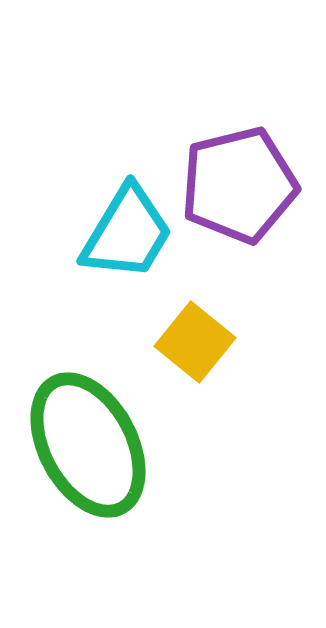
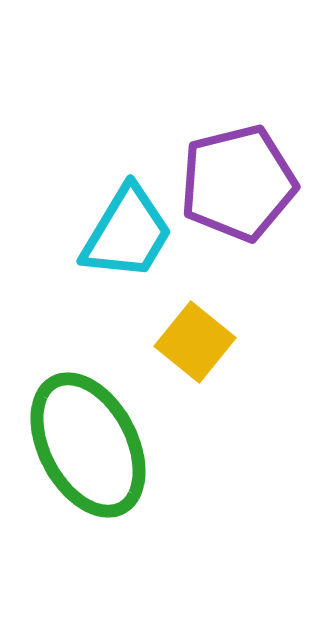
purple pentagon: moved 1 px left, 2 px up
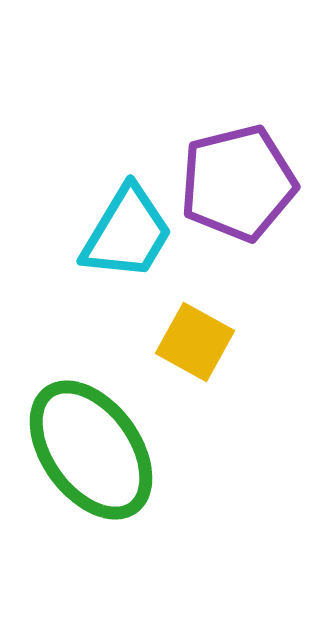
yellow square: rotated 10 degrees counterclockwise
green ellipse: moved 3 px right, 5 px down; rotated 8 degrees counterclockwise
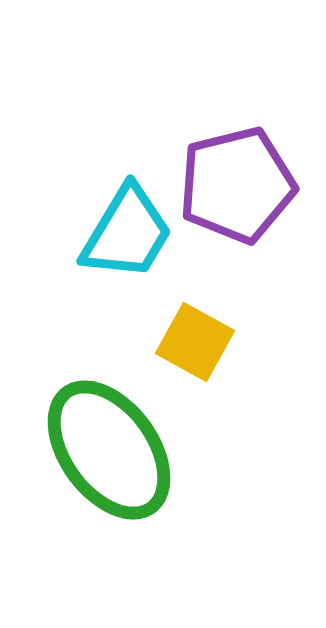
purple pentagon: moved 1 px left, 2 px down
green ellipse: moved 18 px right
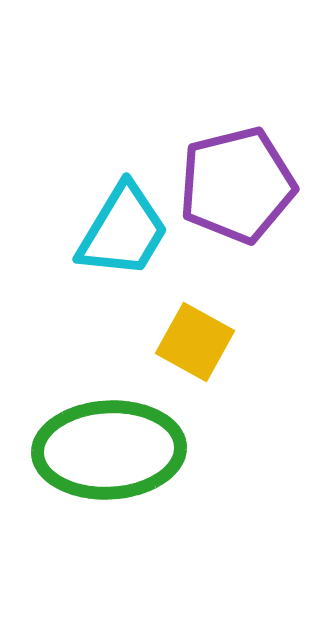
cyan trapezoid: moved 4 px left, 2 px up
green ellipse: rotated 57 degrees counterclockwise
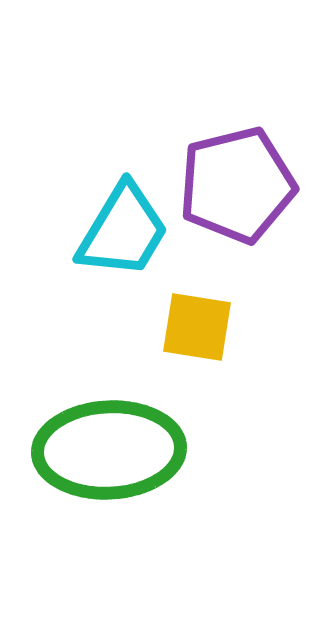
yellow square: moved 2 px right, 15 px up; rotated 20 degrees counterclockwise
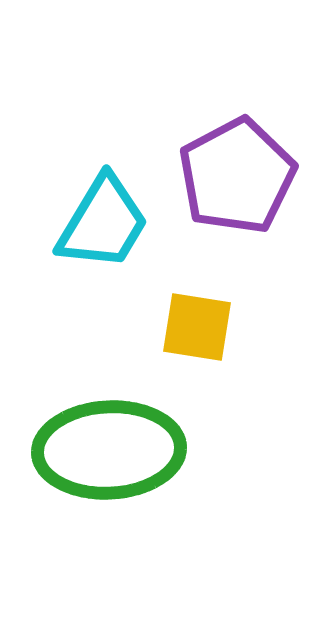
purple pentagon: moved 9 px up; rotated 14 degrees counterclockwise
cyan trapezoid: moved 20 px left, 8 px up
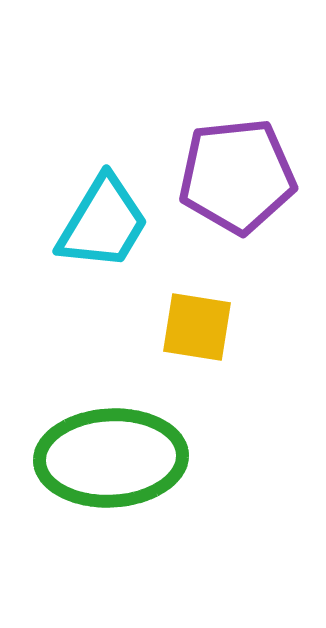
purple pentagon: rotated 22 degrees clockwise
green ellipse: moved 2 px right, 8 px down
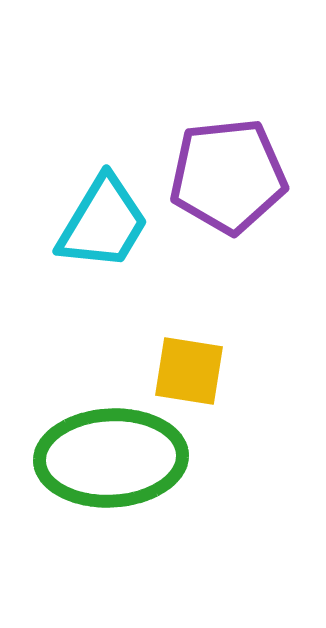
purple pentagon: moved 9 px left
yellow square: moved 8 px left, 44 px down
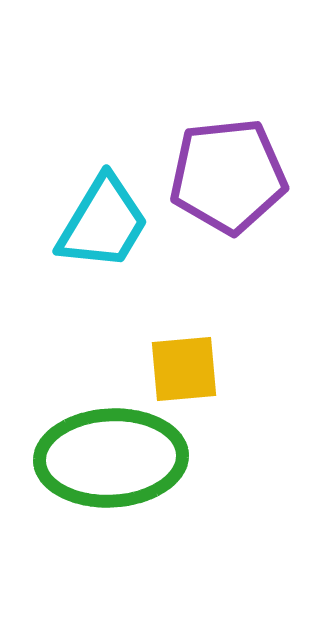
yellow square: moved 5 px left, 2 px up; rotated 14 degrees counterclockwise
